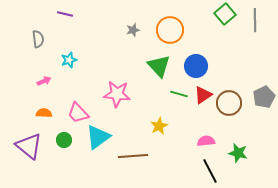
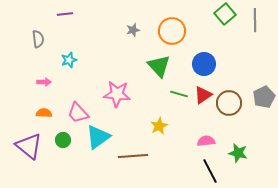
purple line: rotated 21 degrees counterclockwise
orange circle: moved 2 px right, 1 px down
blue circle: moved 8 px right, 2 px up
pink arrow: moved 1 px down; rotated 24 degrees clockwise
green circle: moved 1 px left
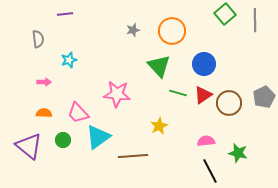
green line: moved 1 px left, 1 px up
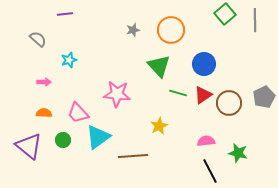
orange circle: moved 1 px left, 1 px up
gray semicircle: rotated 42 degrees counterclockwise
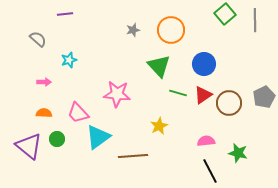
green circle: moved 6 px left, 1 px up
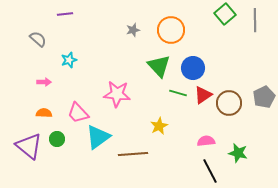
blue circle: moved 11 px left, 4 px down
brown line: moved 2 px up
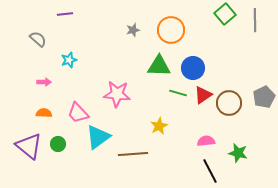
green triangle: rotated 45 degrees counterclockwise
green circle: moved 1 px right, 5 px down
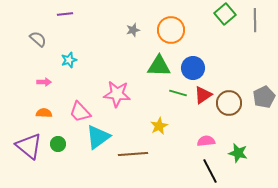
pink trapezoid: moved 2 px right, 1 px up
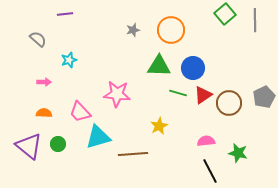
cyan triangle: rotated 20 degrees clockwise
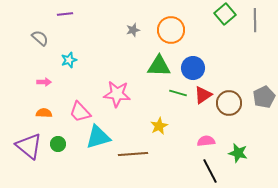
gray semicircle: moved 2 px right, 1 px up
